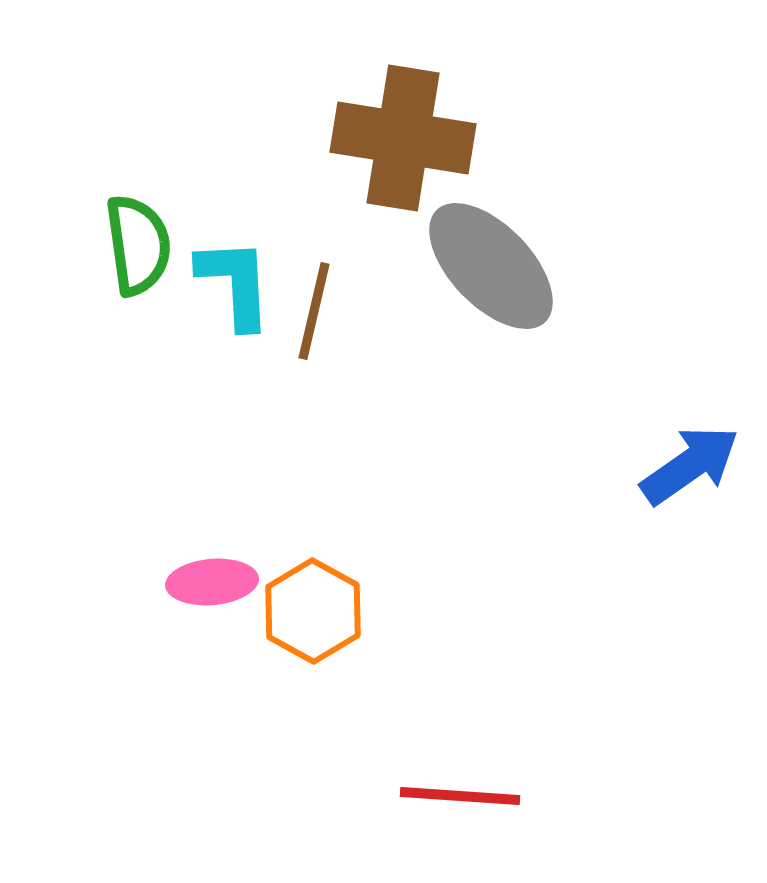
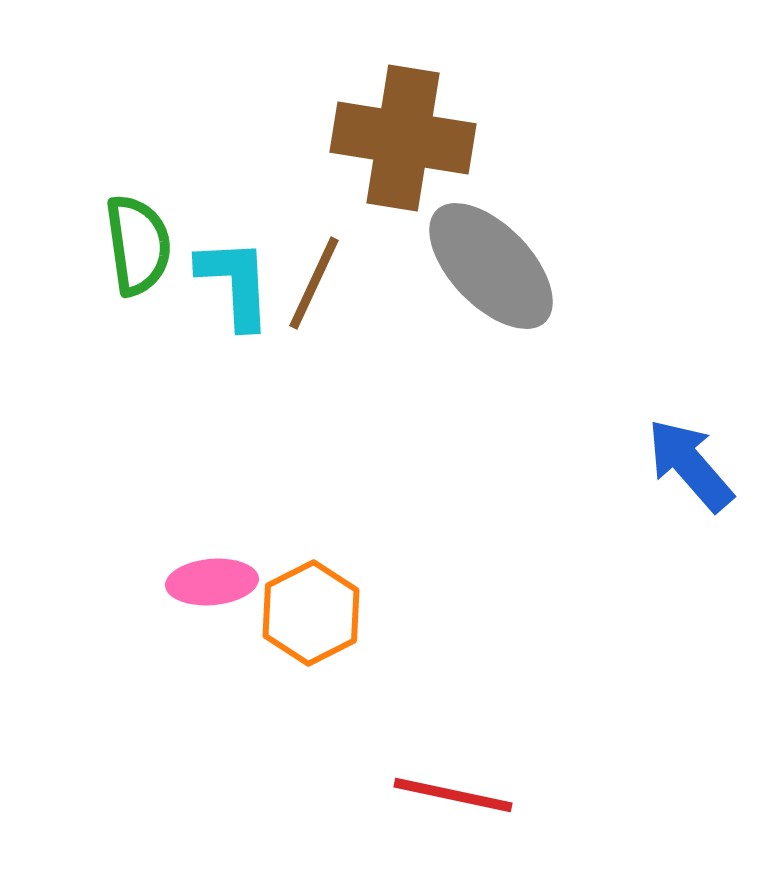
brown line: moved 28 px up; rotated 12 degrees clockwise
blue arrow: rotated 96 degrees counterclockwise
orange hexagon: moved 2 px left, 2 px down; rotated 4 degrees clockwise
red line: moved 7 px left, 1 px up; rotated 8 degrees clockwise
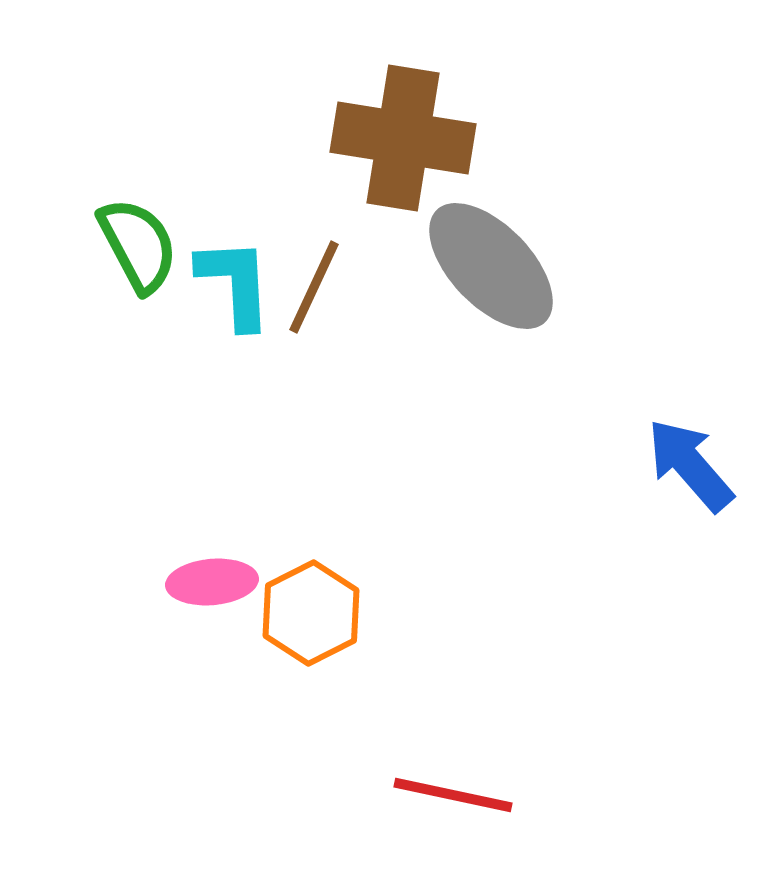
green semicircle: rotated 20 degrees counterclockwise
brown line: moved 4 px down
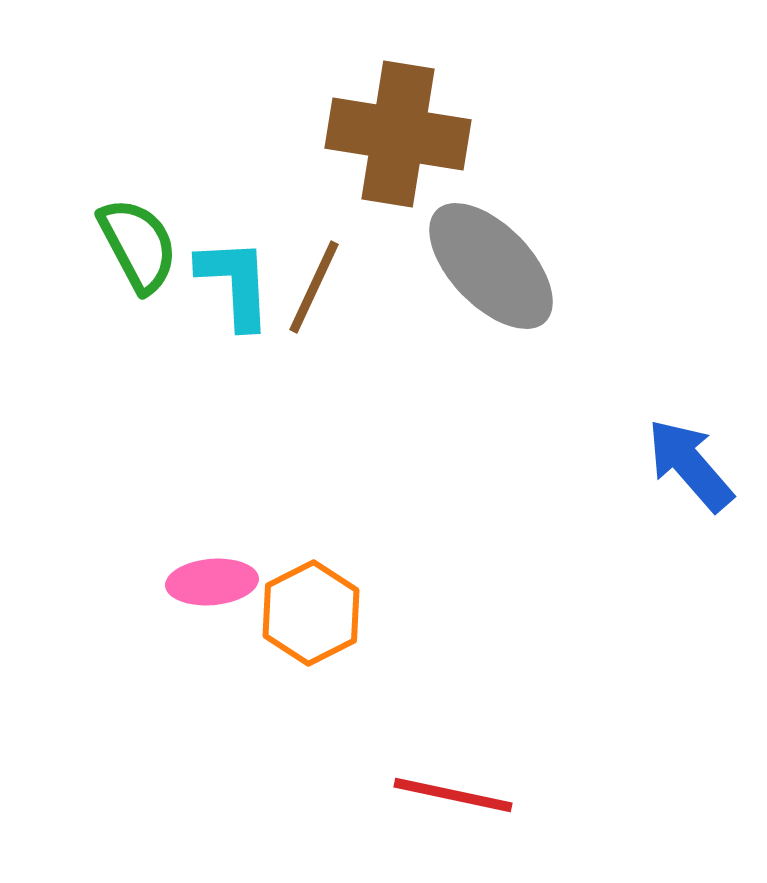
brown cross: moved 5 px left, 4 px up
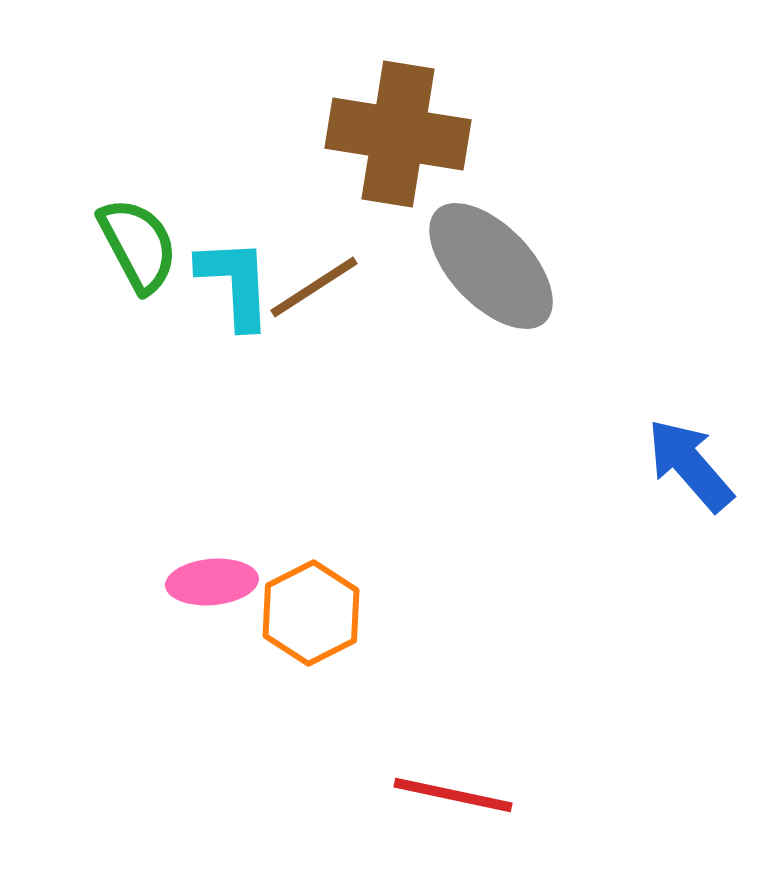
brown line: rotated 32 degrees clockwise
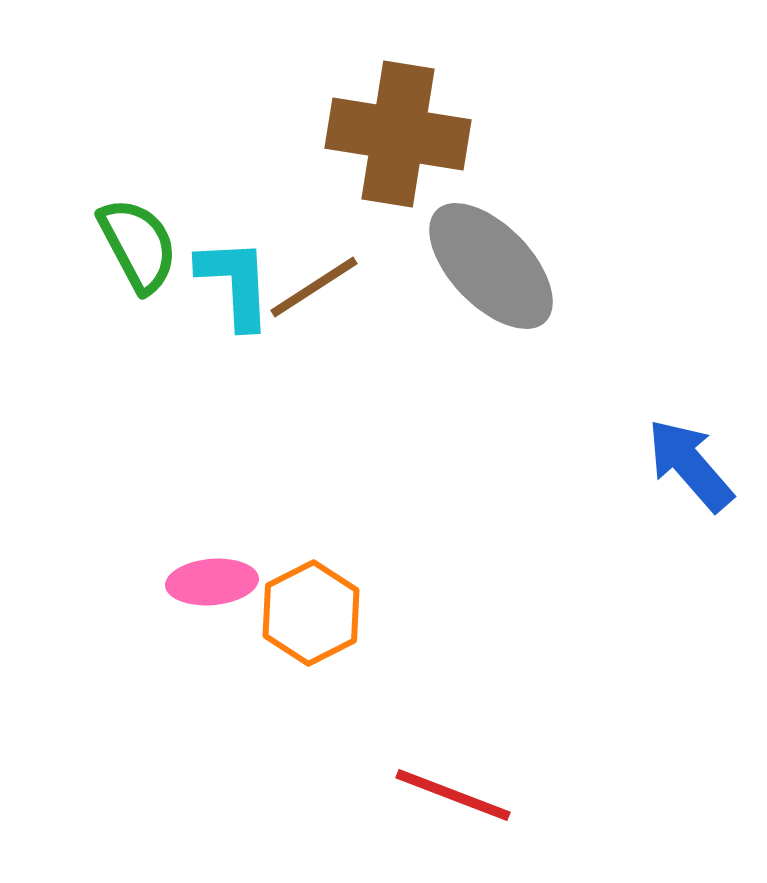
red line: rotated 9 degrees clockwise
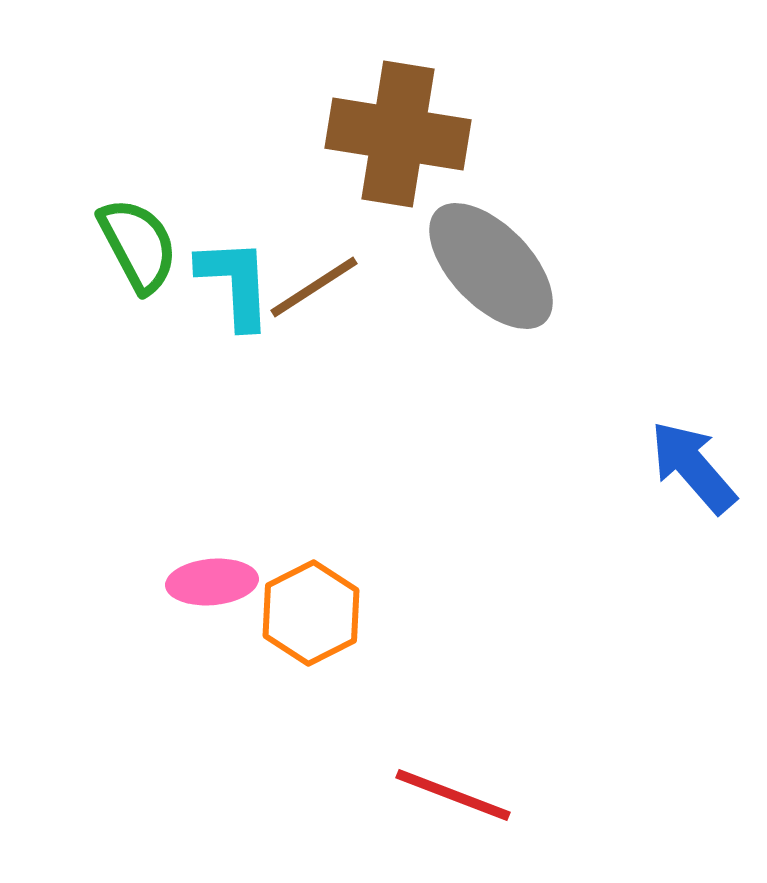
blue arrow: moved 3 px right, 2 px down
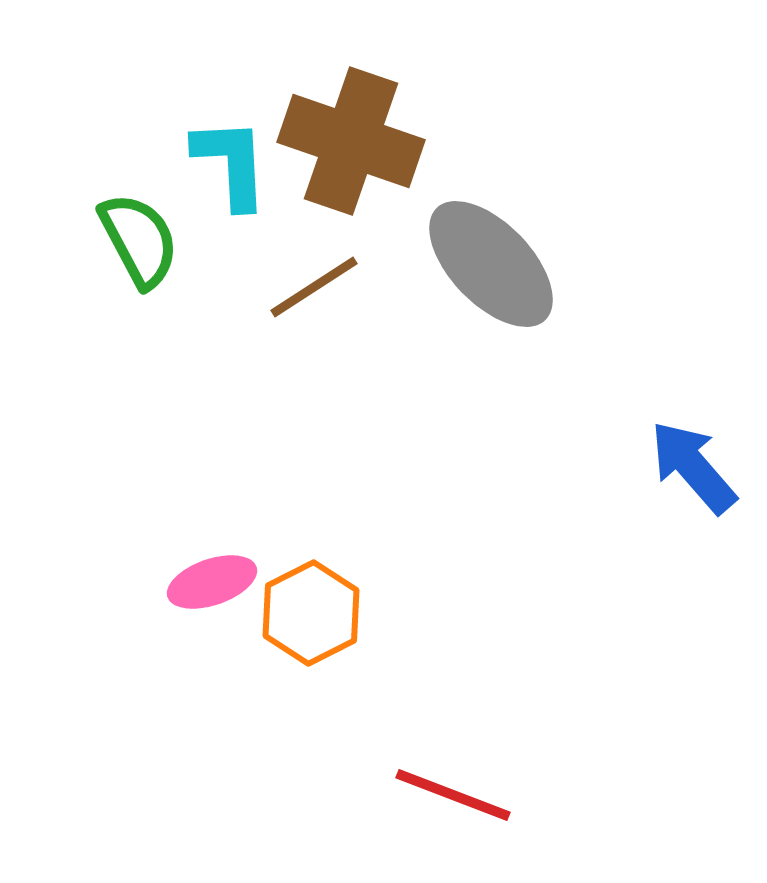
brown cross: moved 47 px left, 7 px down; rotated 10 degrees clockwise
green semicircle: moved 1 px right, 5 px up
gray ellipse: moved 2 px up
cyan L-shape: moved 4 px left, 120 px up
pink ellipse: rotated 14 degrees counterclockwise
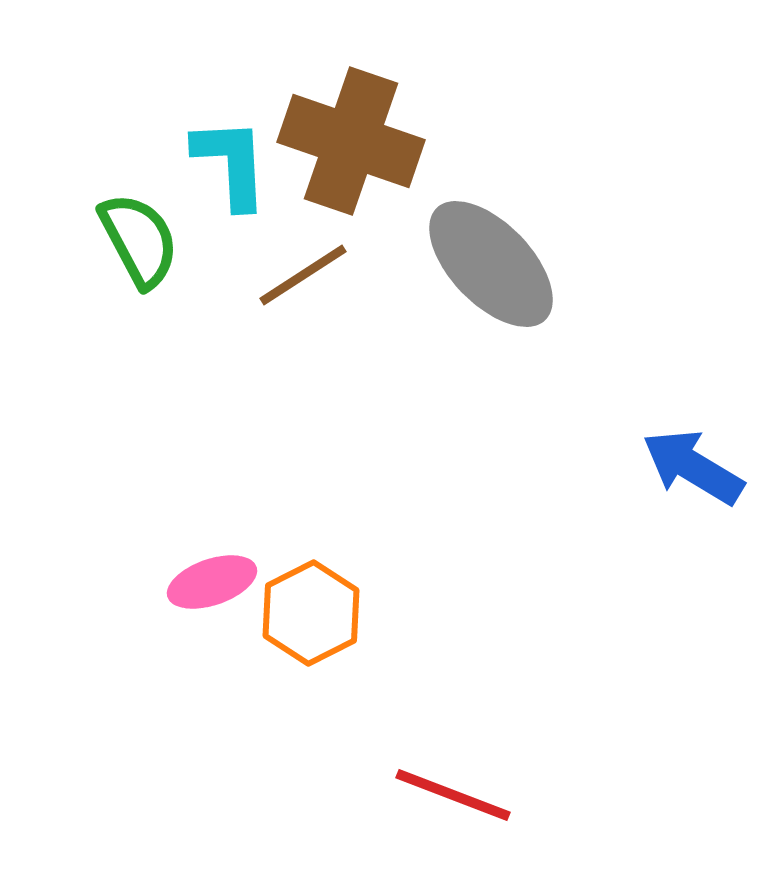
brown line: moved 11 px left, 12 px up
blue arrow: rotated 18 degrees counterclockwise
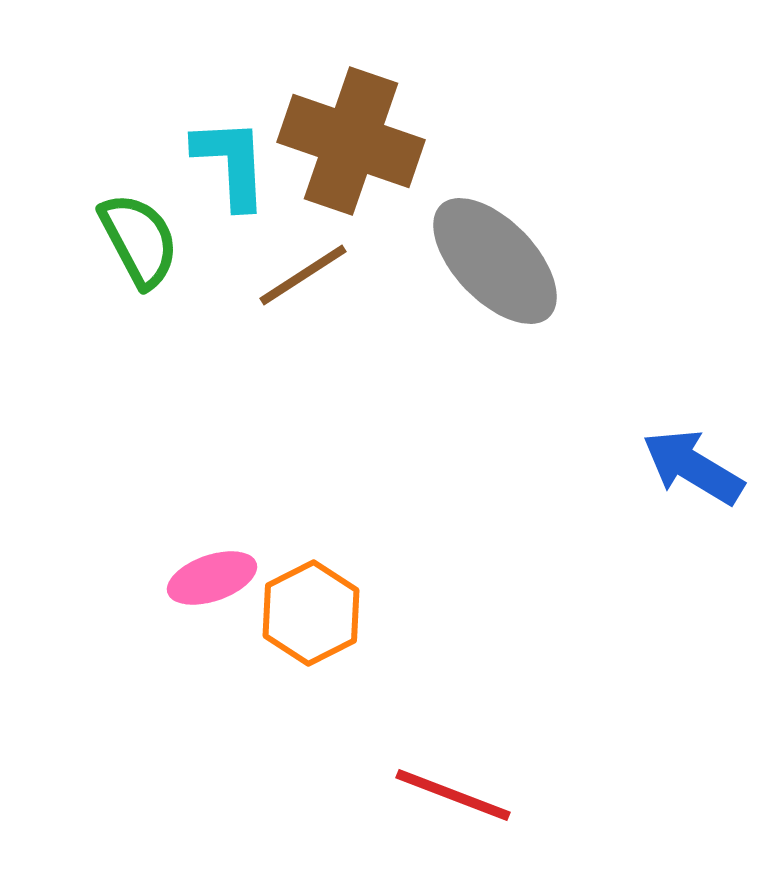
gray ellipse: moved 4 px right, 3 px up
pink ellipse: moved 4 px up
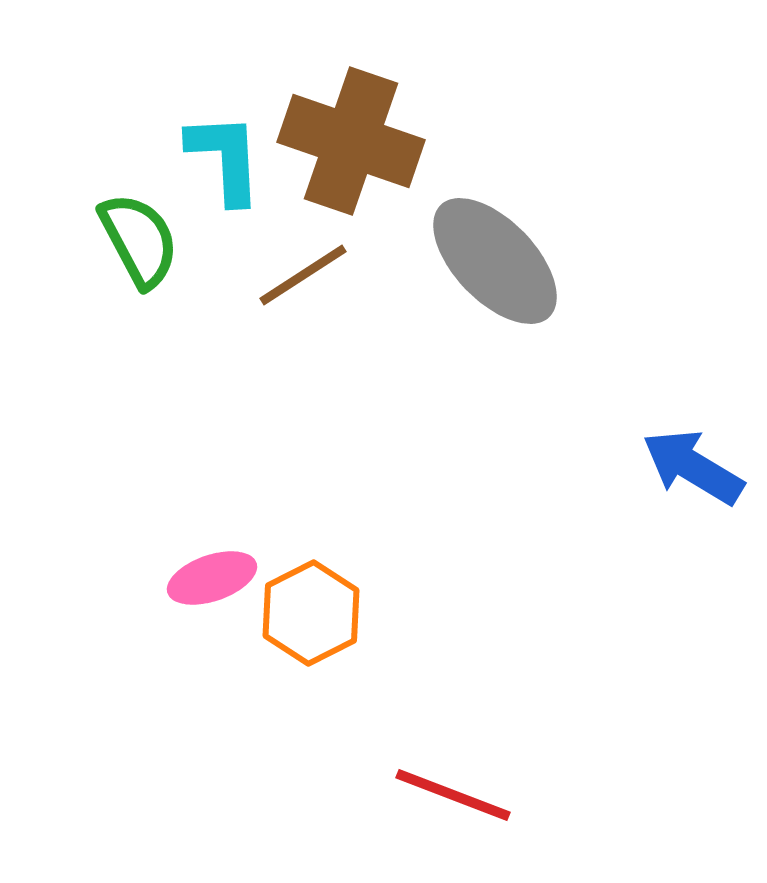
cyan L-shape: moved 6 px left, 5 px up
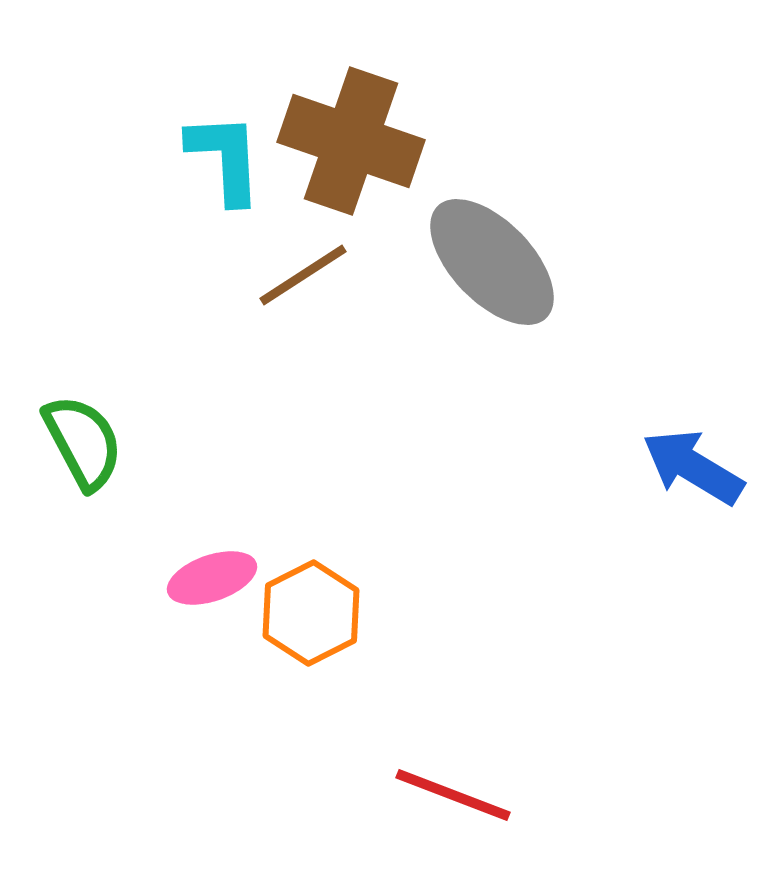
green semicircle: moved 56 px left, 202 px down
gray ellipse: moved 3 px left, 1 px down
